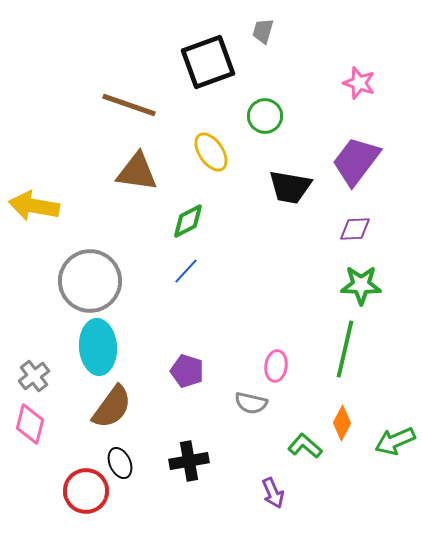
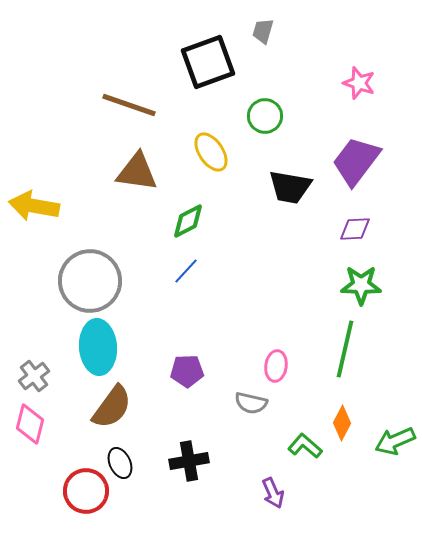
purple pentagon: rotated 20 degrees counterclockwise
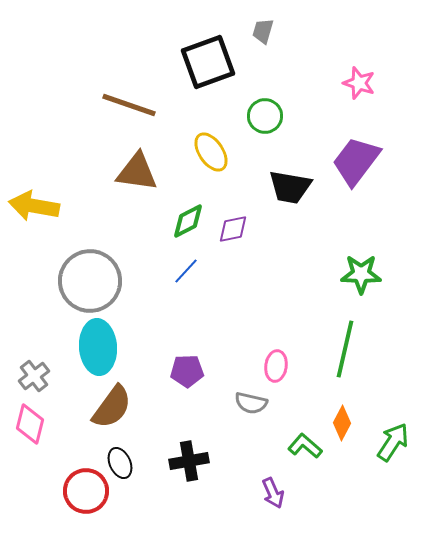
purple diamond: moved 122 px left; rotated 8 degrees counterclockwise
green star: moved 11 px up
green arrow: moved 2 px left, 1 px down; rotated 147 degrees clockwise
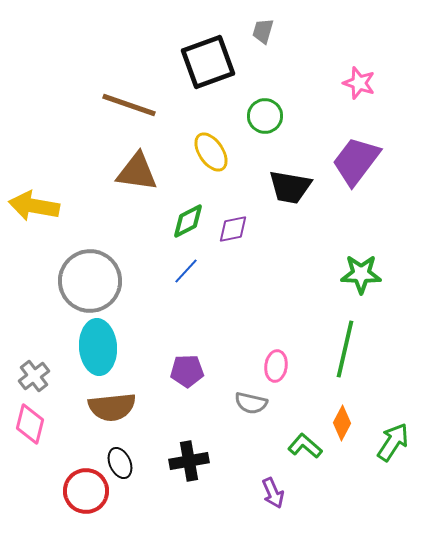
brown semicircle: rotated 48 degrees clockwise
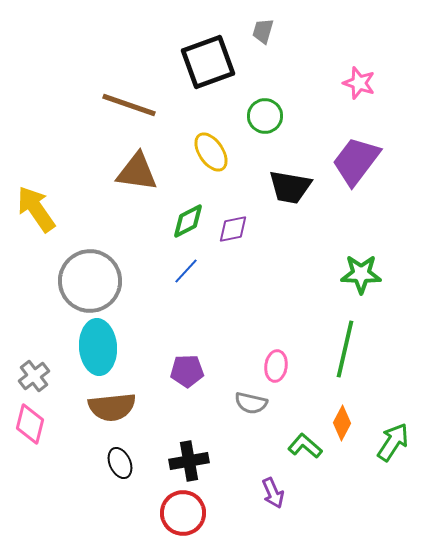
yellow arrow: moved 2 px right, 3 px down; rotated 45 degrees clockwise
red circle: moved 97 px right, 22 px down
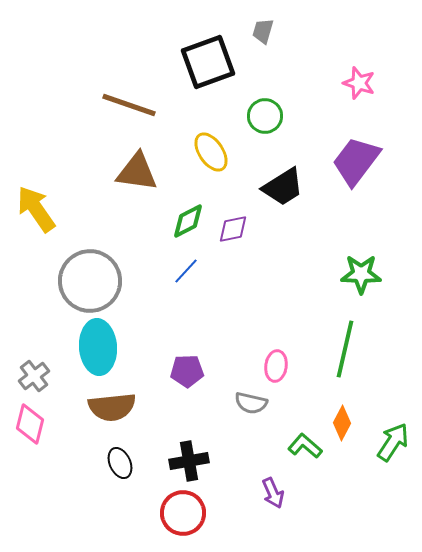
black trapezoid: moved 7 px left; rotated 42 degrees counterclockwise
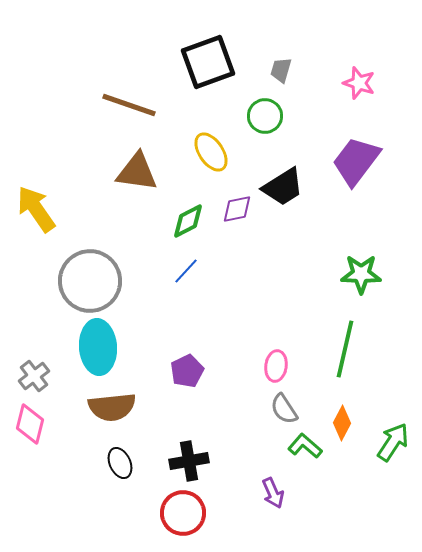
gray trapezoid: moved 18 px right, 39 px down
purple diamond: moved 4 px right, 20 px up
purple pentagon: rotated 24 degrees counterclockwise
gray semicircle: moved 33 px right, 6 px down; rotated 44 degrees clockwise
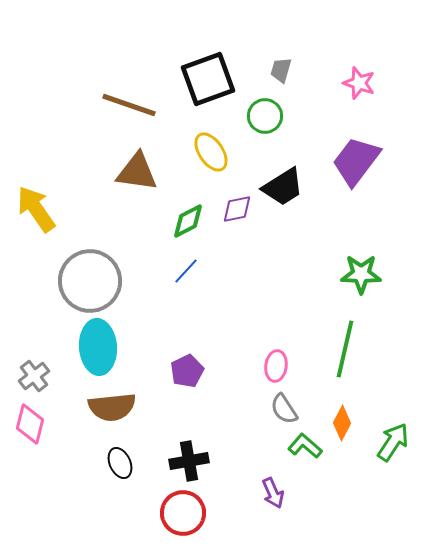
black square: moved 17 px down
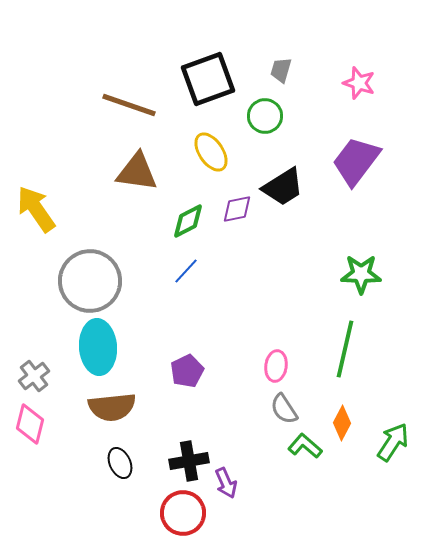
purple arrow: moved 47 px left, 10 px up
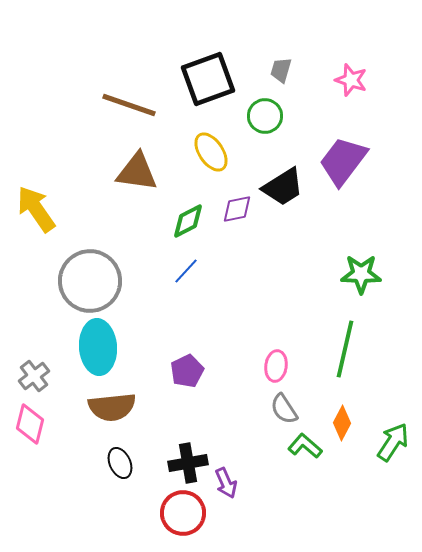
pink star: moved 8 px left, 3 px up
purple trapezoid: moved 13 px left
black cross: moved 1 px left, 2 px down
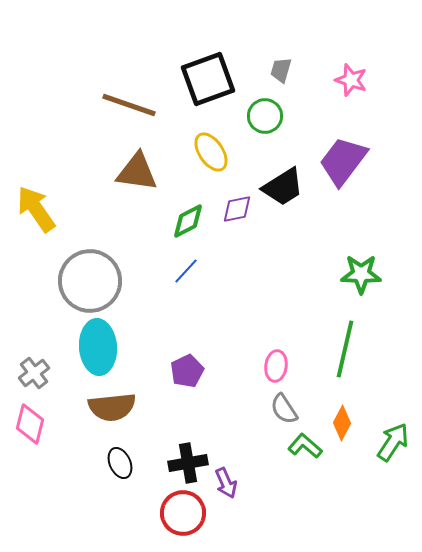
gray cross: moved 3 px up
